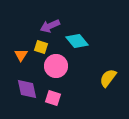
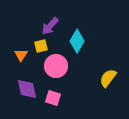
purple arrow: rotated 24 degrees counterclockwise
cyan diamond: rotated 70 degrees clockwise
yellow square: moved 1 px up; rotated 32 degrees counterclockwise
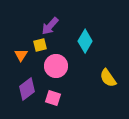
cyan diamond: moved 8 px right
yellow square: moved 1 px left, 1 px up
yellow semicircle: rotated 72 degrees counterclockwise
purple diamond: rotated 65 degrees clockwise
